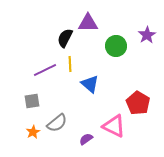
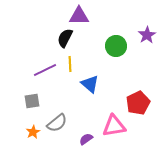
purple triangle: moved 9 px left, 7 px up
red pentagon: rotated 15 degrees clockwise
pink triangle: rotated 35 degrees counterclockwise
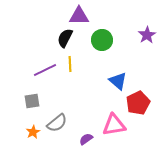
green circle: moved 14 px left, 6 px up
blue triangle: moved 28 px right, 3 px up
pink triangle: moved 1 px up
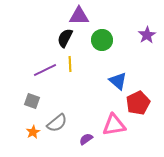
gray square: rotated 28 degrees clockwise
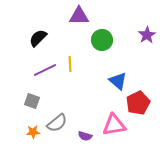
black semicircle: moved 27 px left; rotated 18 degrees clockwise
orange star: rotated 24 degrees clockwise
purple semicircle: moved 1 px left, 3 px up; rotated 128 degrees counterclockwise
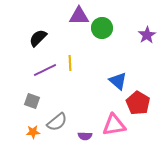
green circle: moved 12 px up
yellow line: moved 1 px up
red pentagon: rotated 15 degrees counterclockwise
gray semicircle: moved 1 px up
purple semicircle: rotated 16 degrees counterclockwise
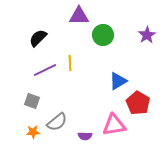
green circle: moved 1 px right, 7 px down
blue triangle: rotated 48 degrees clockwise
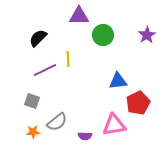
yellow line: moved 2 px left, 4 px up
blue triangle: rotated 24 degrees clockwise
red pentagon: rotated 15 degrees clockwise
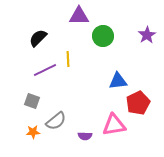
green circle: moved 1 px down
gray semicircle: moved 1 px left, 1 px up
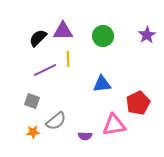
purple triangle: moved 16 px left, 15 px down
blue triangle: moved 16 px left, 3 px down
